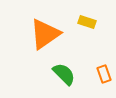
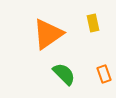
yellow rectangle: moved 6 px right, 1 px down; rotated 60 degrees clockwise
orange triangle: moved 3 px right
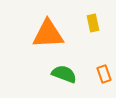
orange triangle: rotated 32 degrees clockwise
green semicircle: rotated 25 degrees counterclockwise
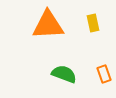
orange triangle: moved 9 px up
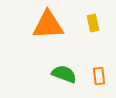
orange rectangle: moved 5 px left, 2 px down; rotated 12 degrees clockwise
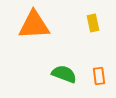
orange triangle: moved 14 px left
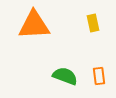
green semicircle: moved 1 px right, 2 px down
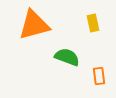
orange triangle: rotated 12 degrees counterclockwise
green semicircle: moved 2 px right, 19 px up
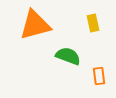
orange triangle: moved 1 px right
green semicircle: moved 1 px right, 1 px up
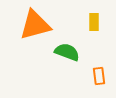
yellow rectangle: moved 1 px right, 1 px up; rotated 12 degrees clockwise
green semicircle: moved 1 px left, 4 px up
